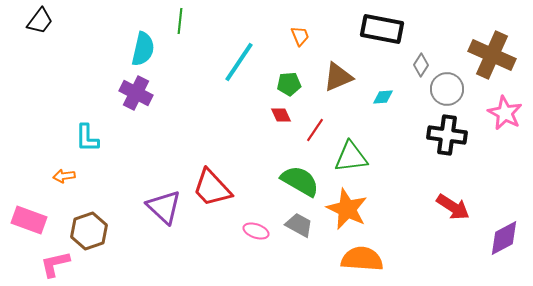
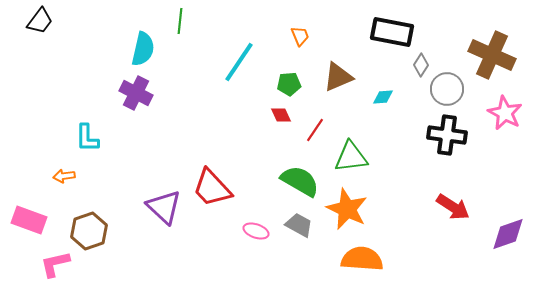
black rectangle: moved 10 px right, 3 px down
purple diamond: moved 4 px right, 4 px up; rotated 9 degrees clockwise
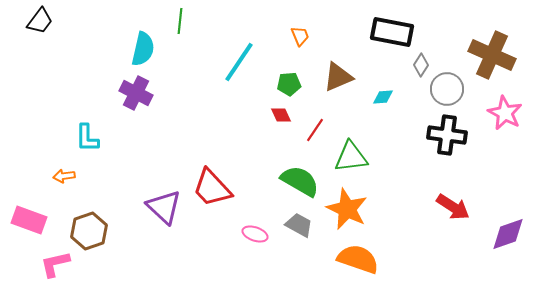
pink ellipse: moved 1 px left, 3 px down
orange semicircle: moved 4 px left; rotated 15 degrees clockwise
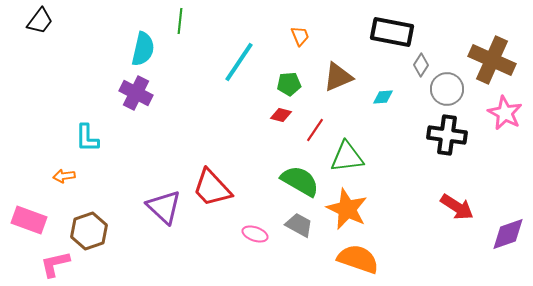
brown cross: moved 5 px down
red diamond: rotated 50 degrees counterclockwise
green triangle: moved 4 px left
red arrow: moved 4 px right
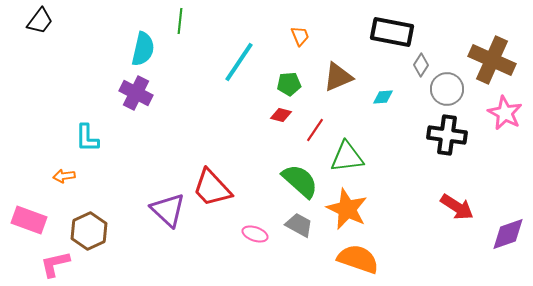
green semicircle: rotated 12 degrees clockwise
purple triangle: moved 4 px right, 3 px down
brown hexagon: rotated 6 degrees counterclockwise
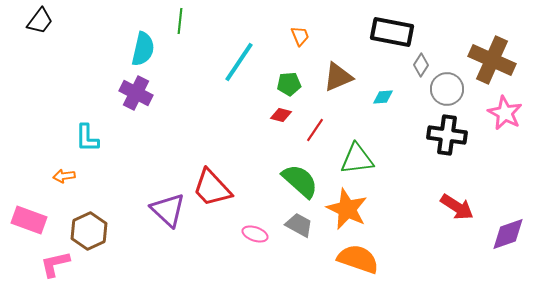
green triangle: moved 10 px right, 2 px down
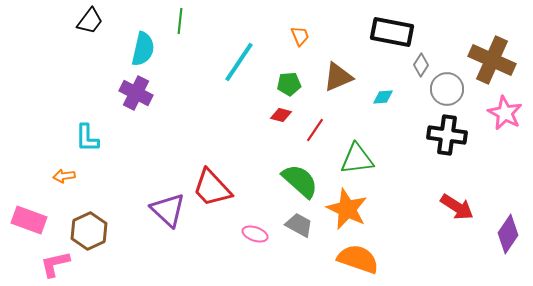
black trapezoid: moved 50 px right
purple diamond: rotated 36 degrees counterclockwise
